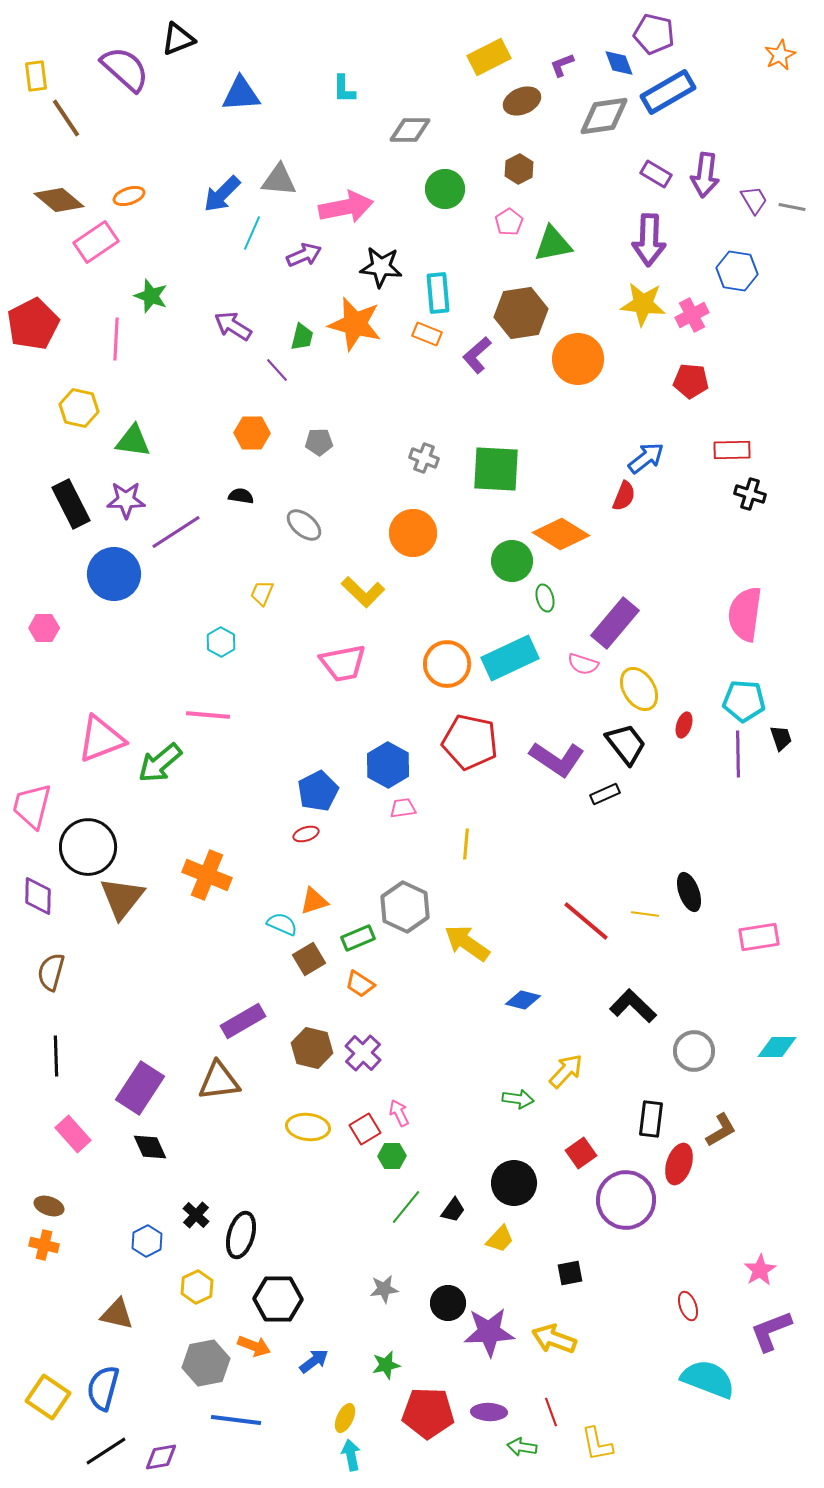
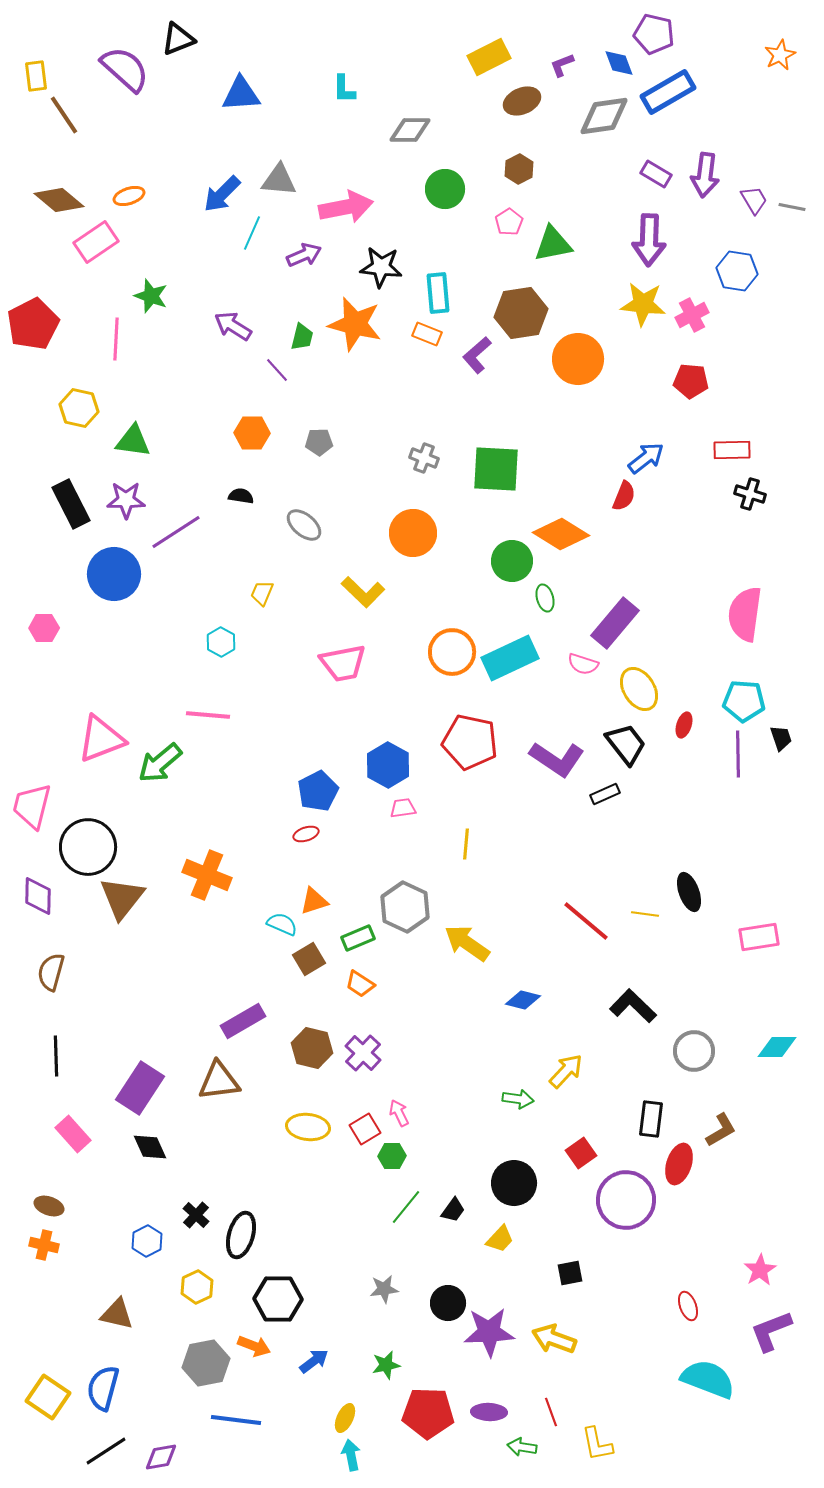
brown line at (66, 118): moved 2 px left, 3 px up
orange circle at (447, 664): moved 5 px right, 12 px up
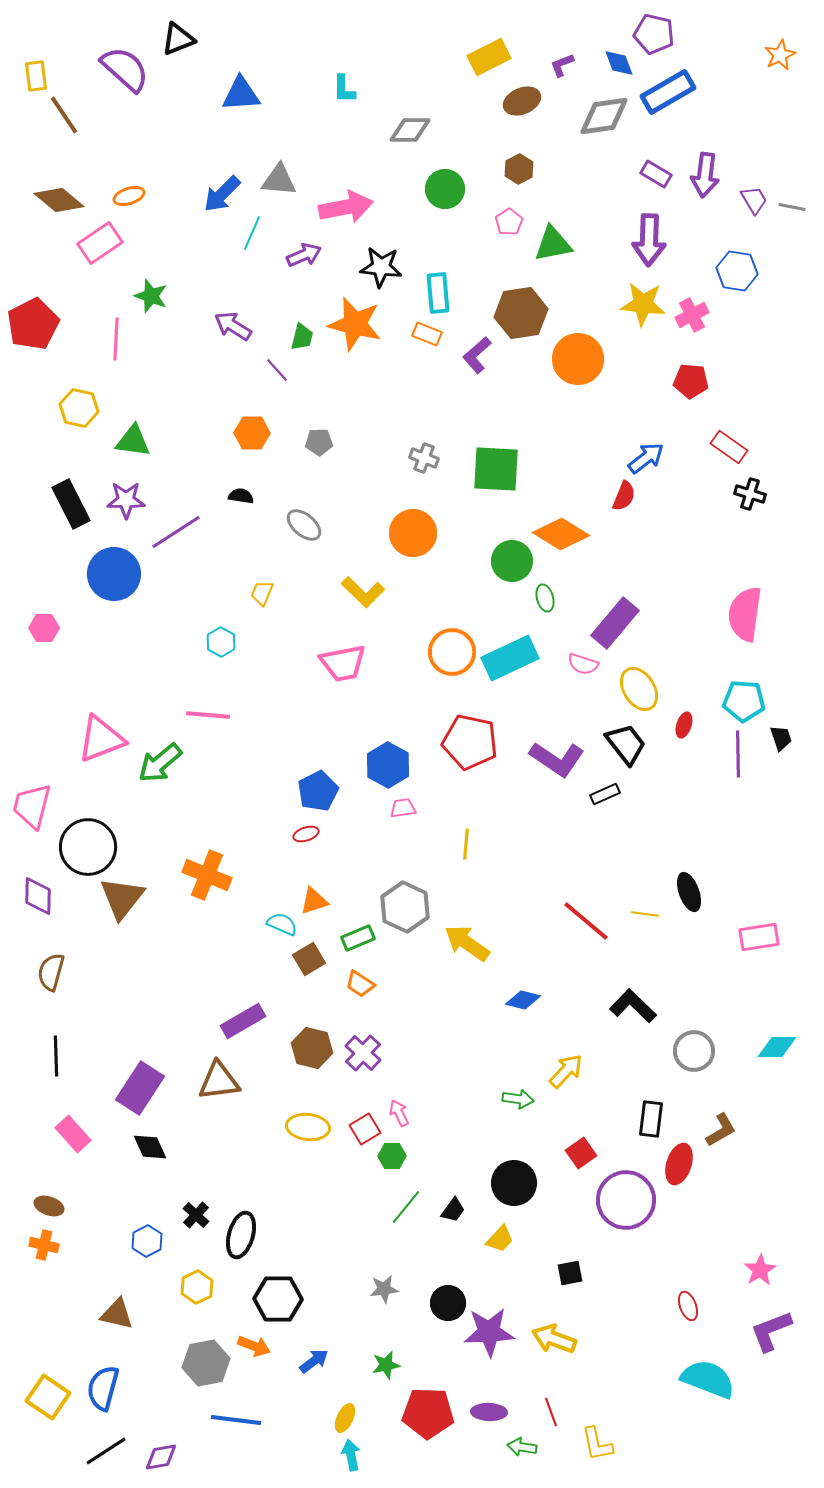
pink rectangle at (96, 242): moved 4 px right, 1 px down
red rectangle at (732, 450): moved 3 px left, 3 px up; rotated 36 degrees clockwise
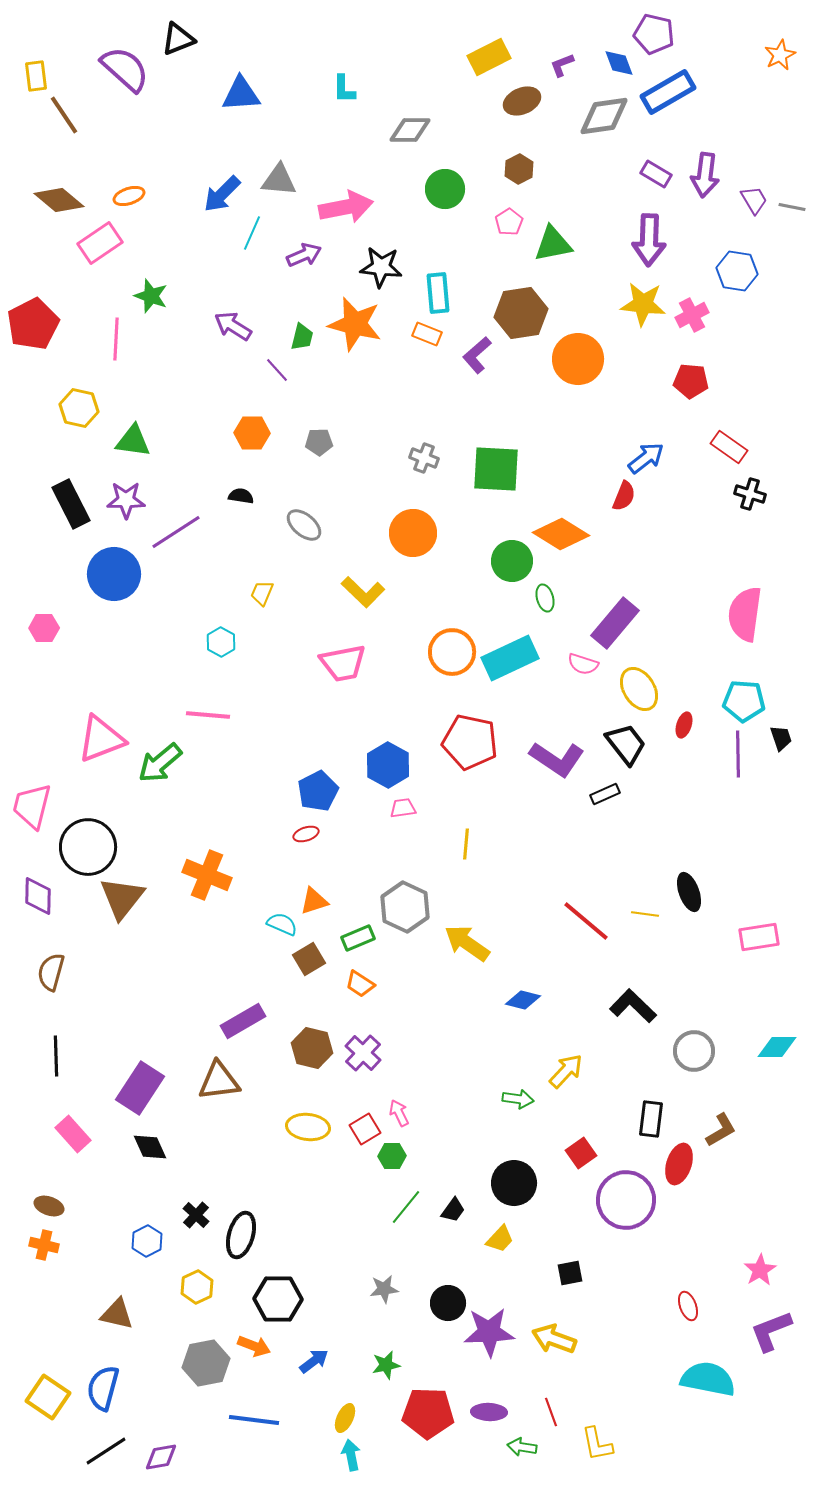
cyan semicircle at (708, 1379): rotated 10 degrees counterclockwise
blue line at (236, 1420): moved 18 px right
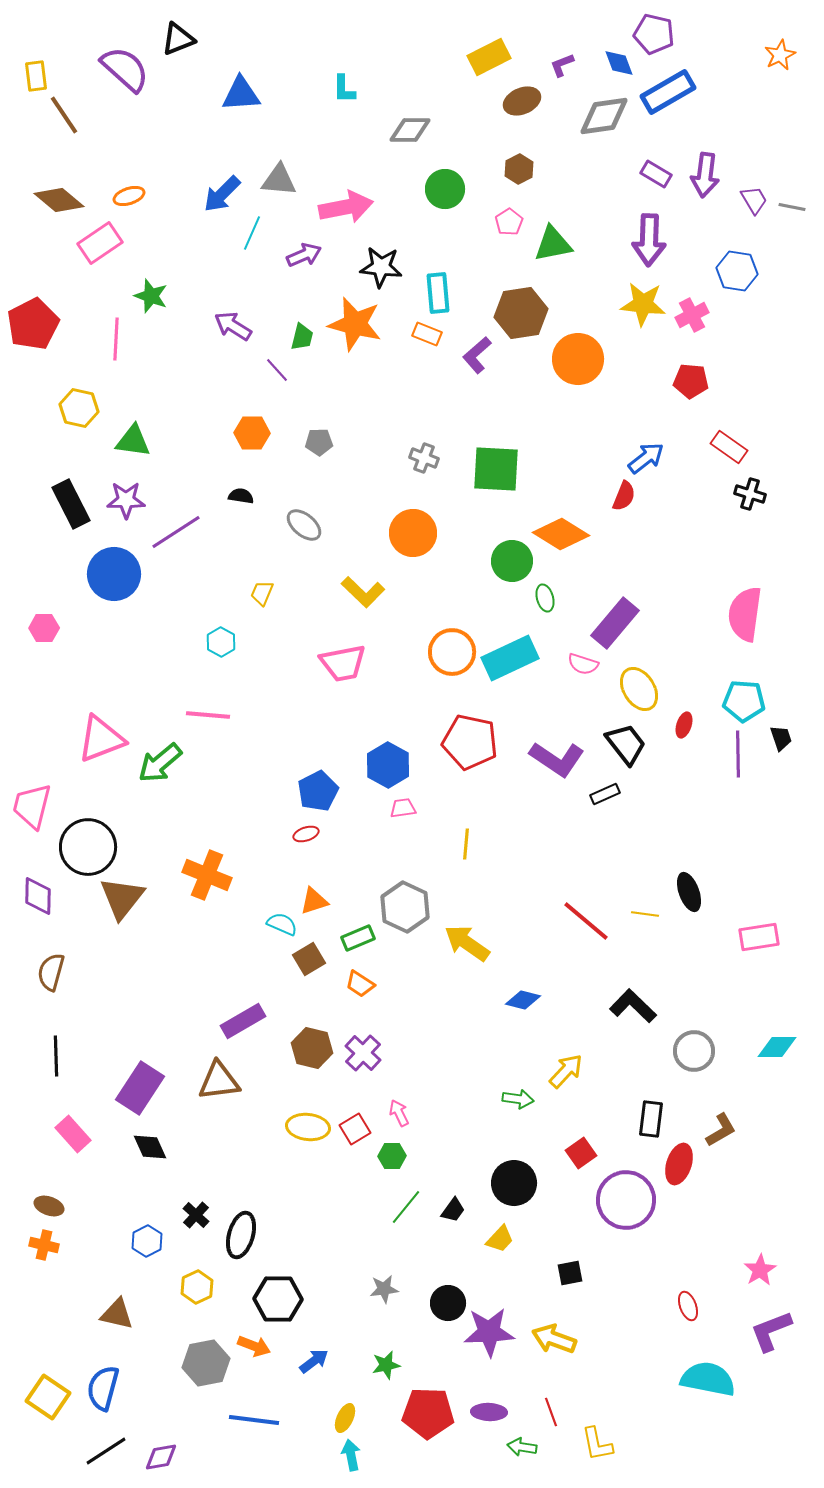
red square at (365, 1129): moved 10 px left
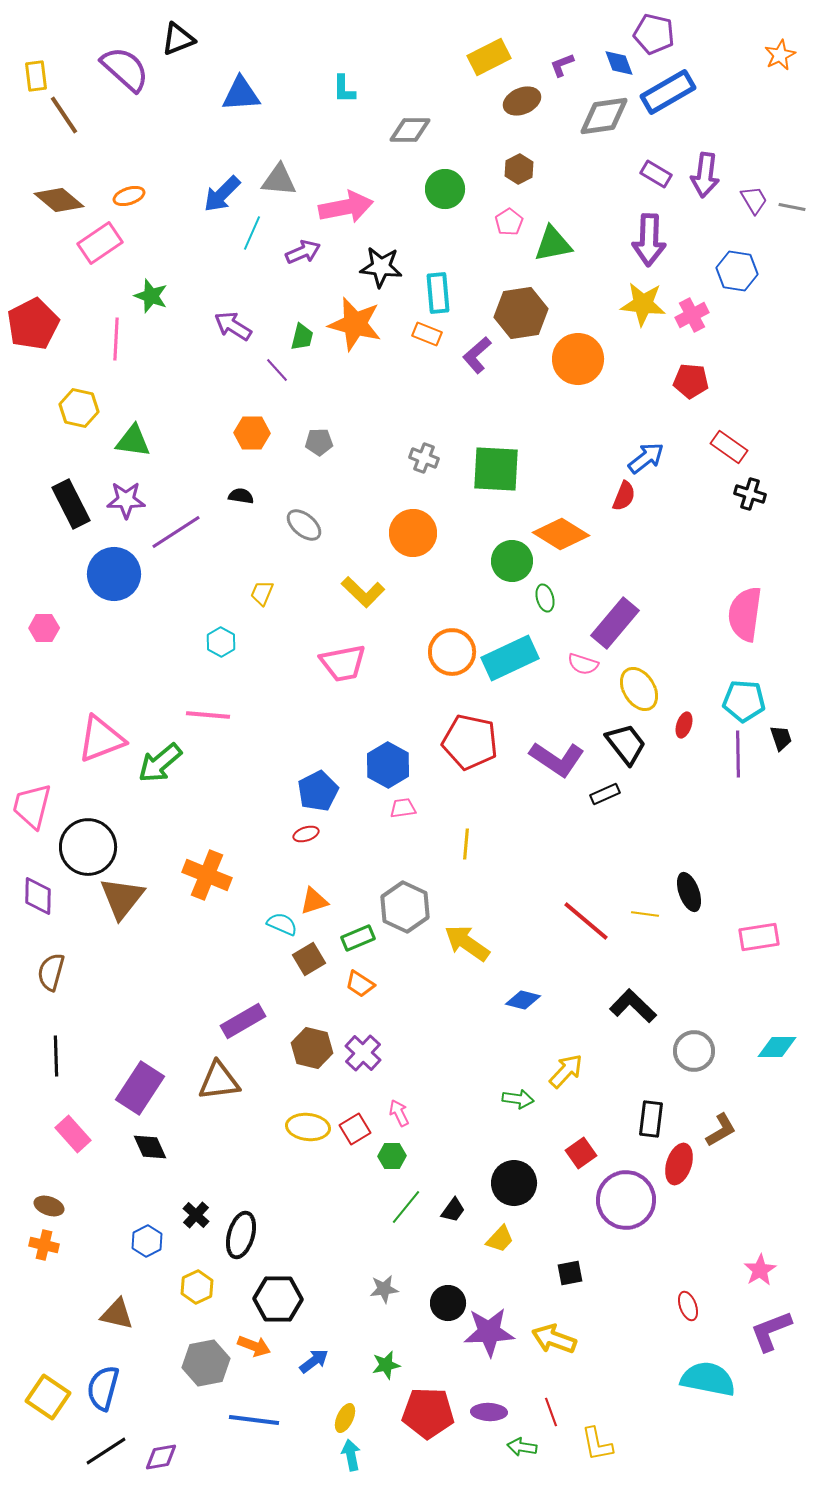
purple arrow at (304, 255): moved 1 px left, 3 px up
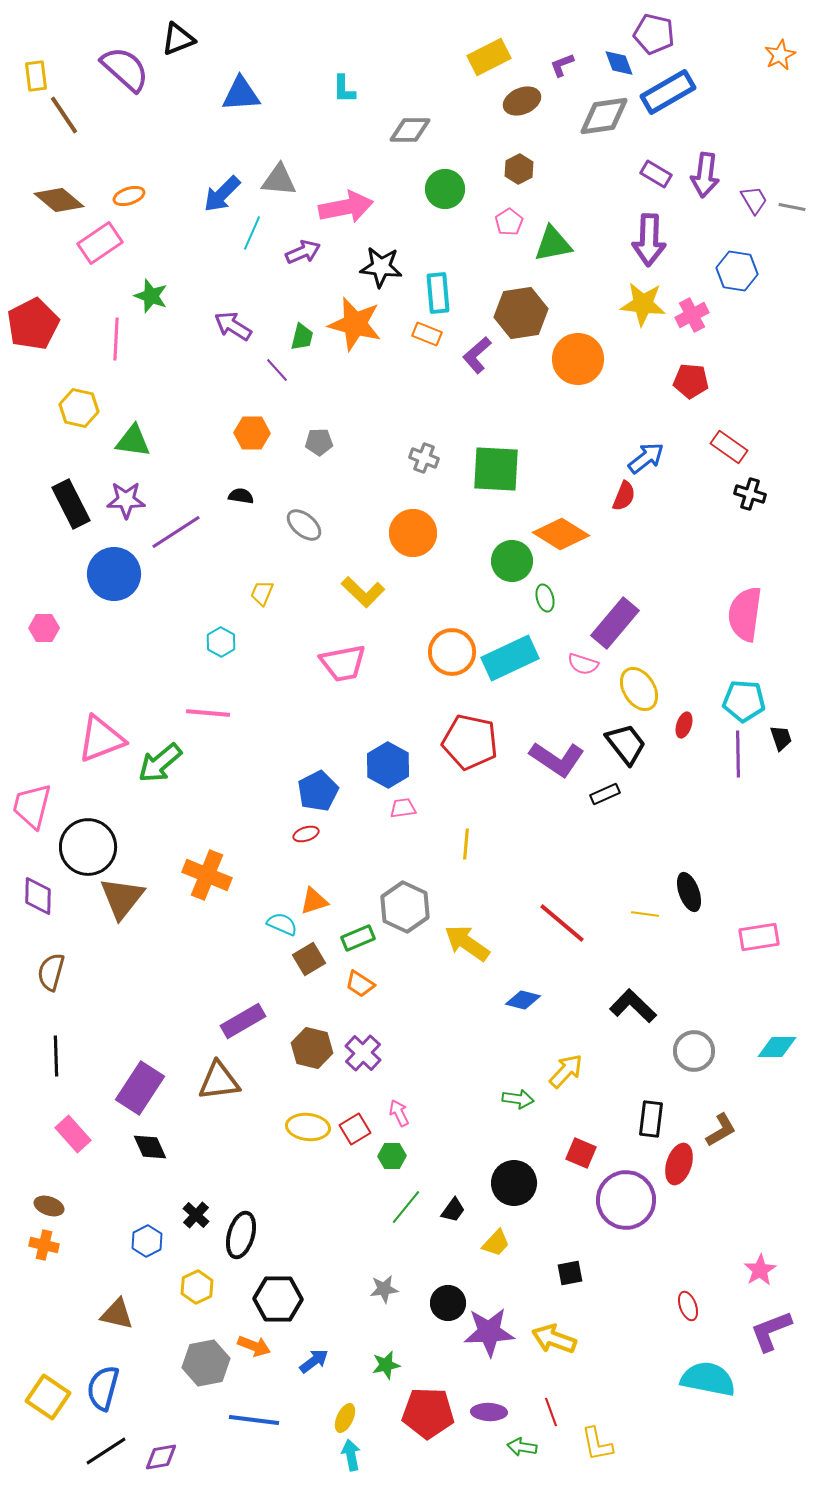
pink line at (208, 715): moved 2 px up
red line at (586, 921): moved 24 px left, 2 px down
red square at (581, 1153): rotated 32 degrees counterclockwise
yellow trapezoid at (500, 1239): moved 4 px left, 4 px down
